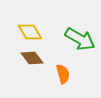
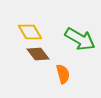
brown diamond: moved 6 px right, 4 px up
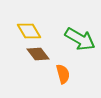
yellow diamond: moved 1 px left, 1 px up
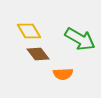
orange semicircle: rotated 102 degrees clockwise
